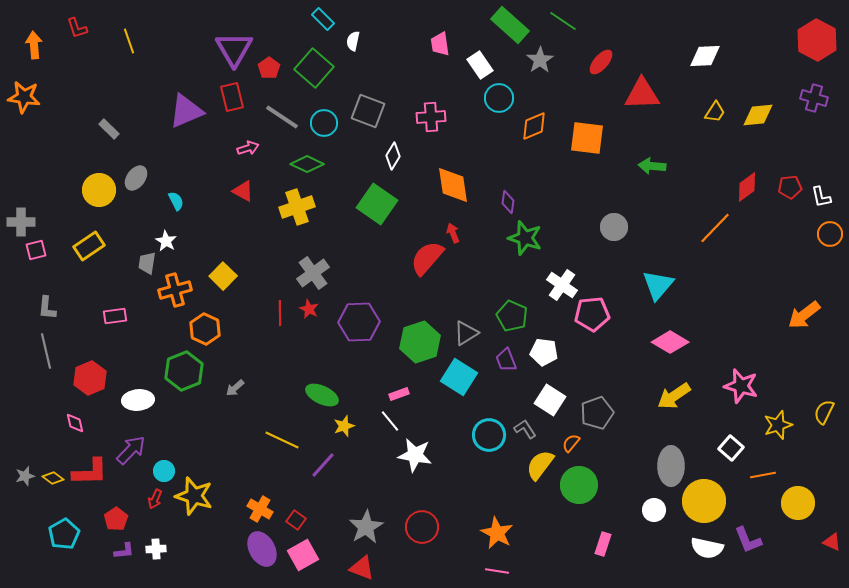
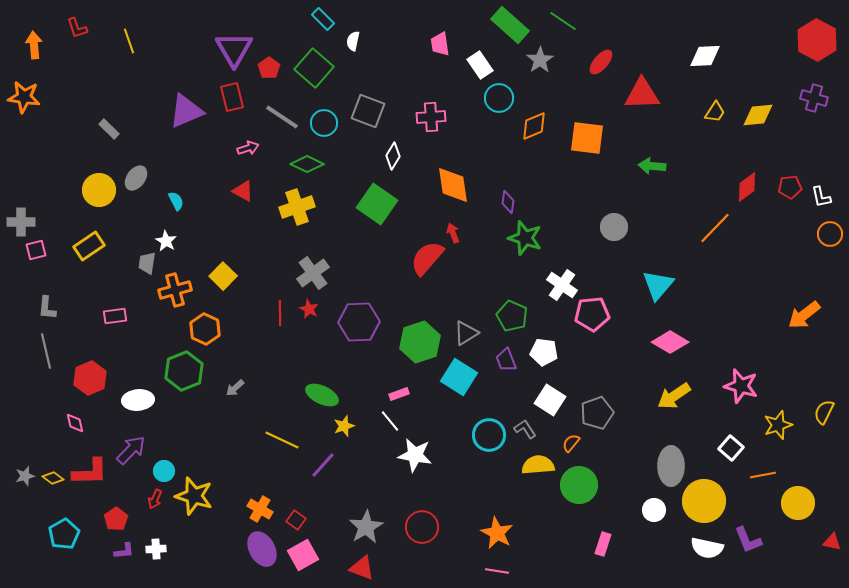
yellow semicircle at (540, 465): moved 2 px left; rotated 48 degrees clockwise
red triangle at (832, 542): rotated 12 degrees counterclockwise
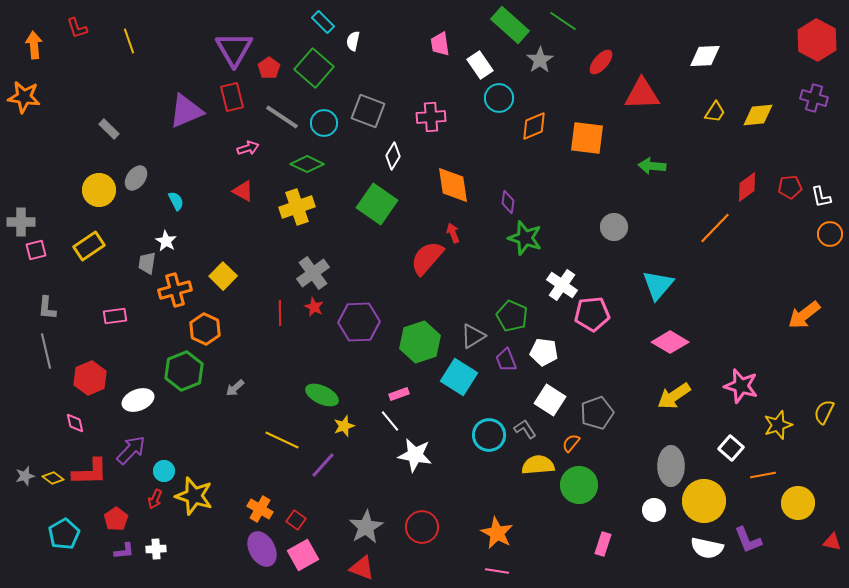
cyan rectangle at (323, 19): moved 3 px down
red star at (309, 309): moved 5 px right, 2 px up
gray triangle at (466, 333): moved 7 px right, 3 px down
white ellipse at (138, 400): rotated 16 degrees counterclockwise
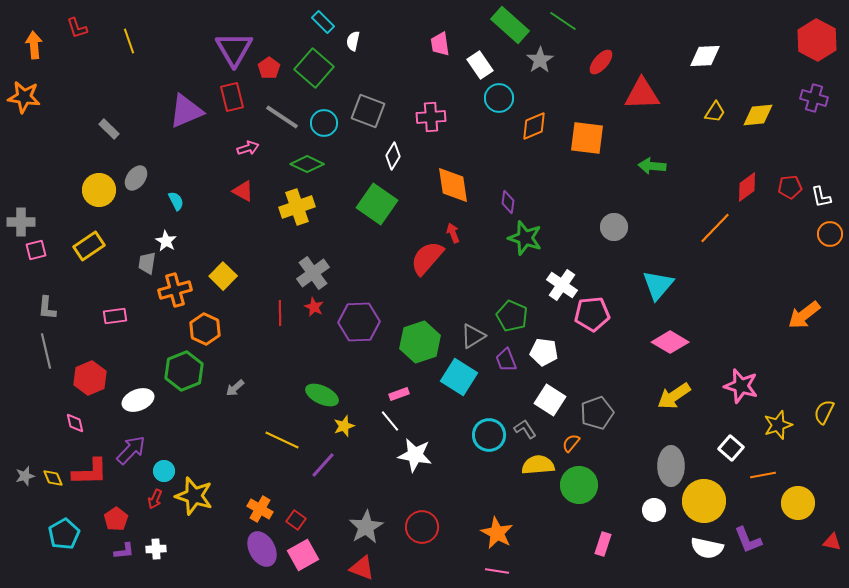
yellow diamond at (53, 478): rotated 30 degrees clockwise
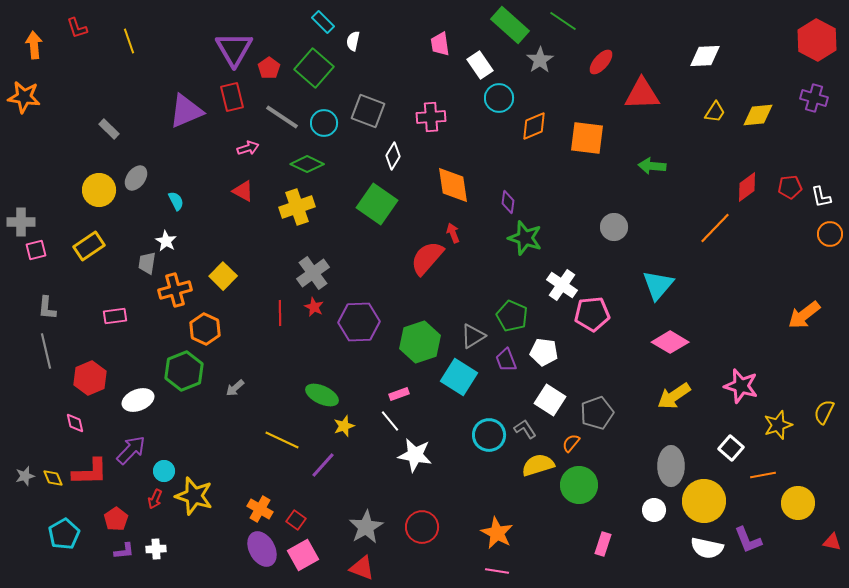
yellow semicircle at (538, 465): rotated 12 degrees counterclockwise
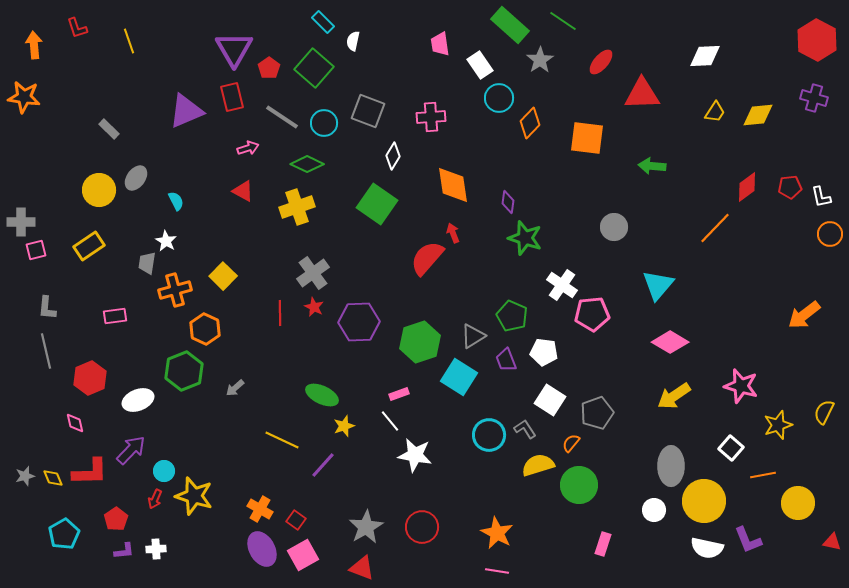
orange diamond at (534, 126): moved 4 px left, 3 px up; rotated 24 degrees counterclockwise
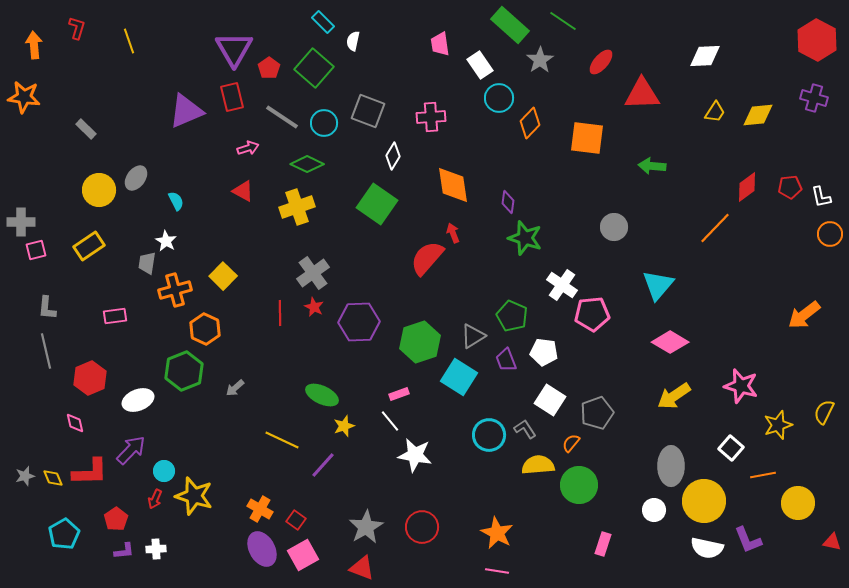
red L-shape at (77, 28): rotated 145 degrees counterclockwise
gray rectangle at (109, 129): moved 23 px left
yellow semicircle at (538, 465): rotated 12 degrees clockwise
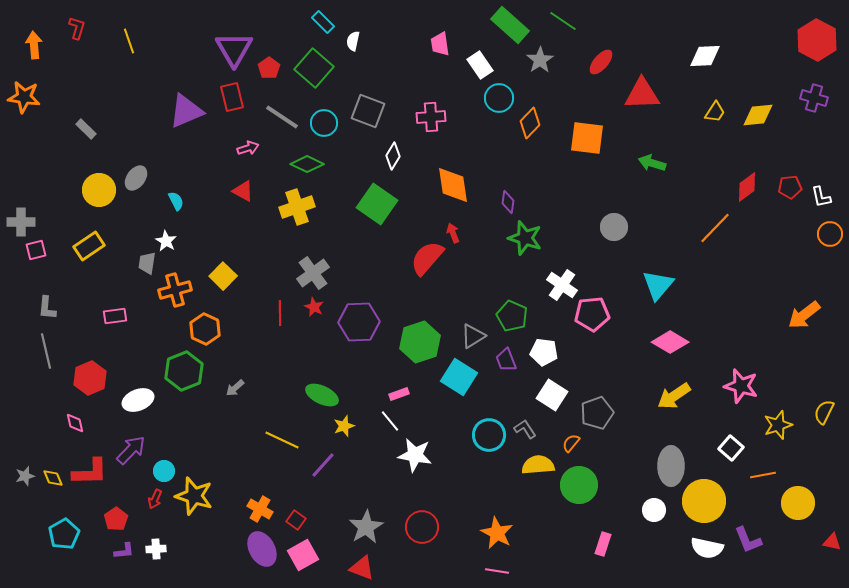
green arrow at (652, 166): moved 3 px up; rotated 12 degrees clockwise
white square at (550, 400): moved 2 px right, 5 px up
